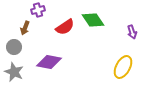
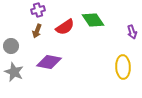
brown arrow: moved 12 px right, 3 px down
gray circle: moved 3 px left, 1 px up
yellow ellipse: rotated 30 degrees counterclockwise
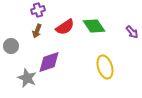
green diamond: moved 1 px right, 6 px down
purple arrow: rotated 24 degrees counterclockwise
purple diamond: rotated 30 degrees counterclockwise
yellow ellipse: moved 18 px left; rotated 15 degrees counterclockwise
gray star: moved 13 px right, 6 px down
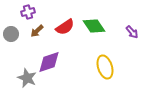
purple cross: moved 10 px left, 2 px down
brown arrow: rotated 24 degrees clockwise
gray circle: moved 12 px up
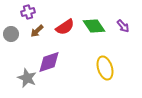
purple arrow: moved 9 px left, 6 px up
yellow ellipse: moved 1 px down
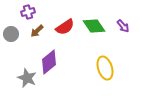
purple diamond: rotated 20 degrees counterclockwise
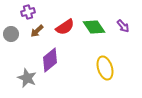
green diamond: moved 1 px down
purple diamond: moved 1 px right, 2 px up
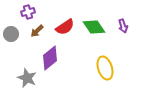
purple arrow: rotated 24 degrees clockwise
purple diamond: moved 2 px up
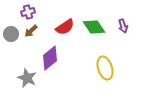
brown arrow: moved 6 px left
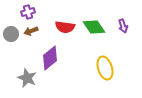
red semicircle: rotated 42 degrees clockwise
brown arrow: rotated 24 degrees clockwise
